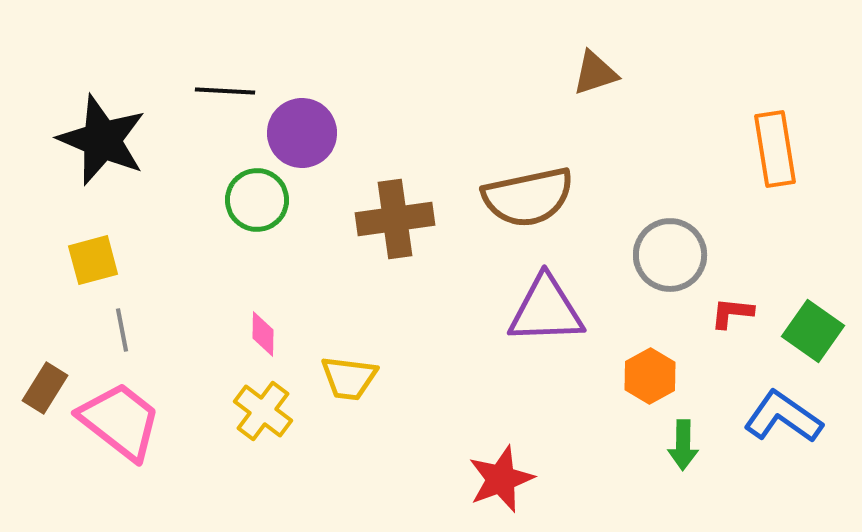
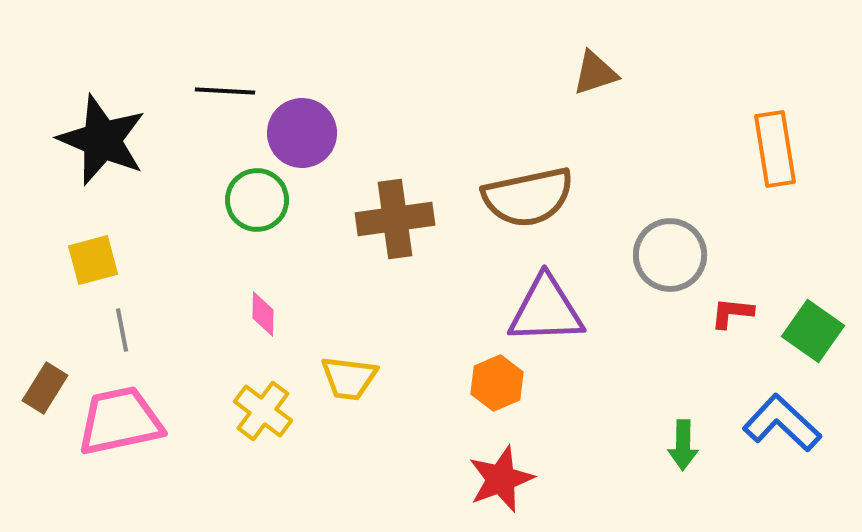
pink diamond: moved 20 px up
orange hexagon: moved 153 px left, 7 px down; rotated 6 degrees clockwise
blue L-shape: moved 1 px left, 6 px down; rotated 8 degrees clockwise
pink trapezoid: rotated 50 degrees counterclockwise
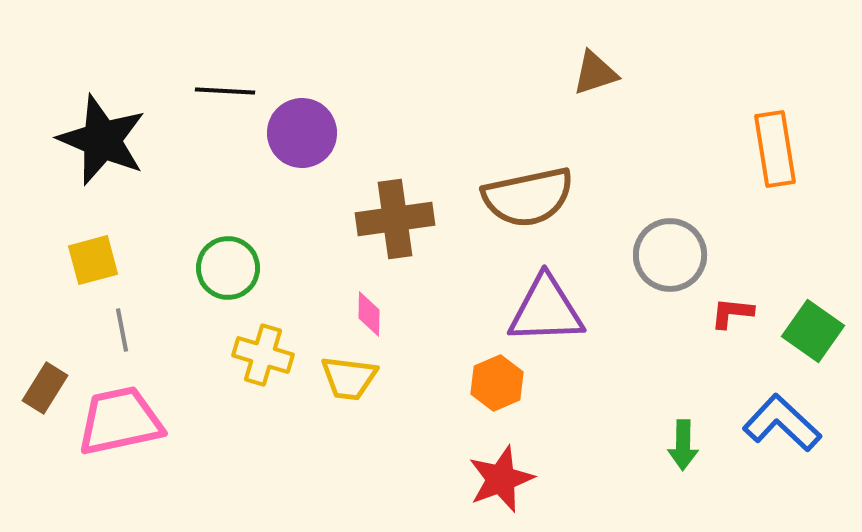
green circle: moved 29 px left, 68 px down
pink diamond: moved 106 px right
yellow cross: moved 56 px up; rotated 20 degrees counterclockwise
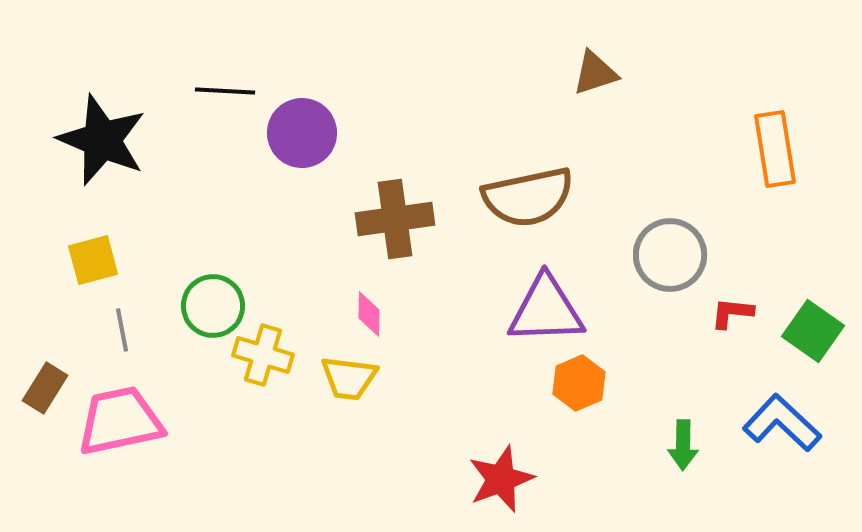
green circle: moved 15 px left, 38 px down
orange hexagon: moved 82 px right
